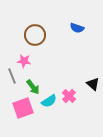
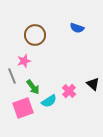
pink star: rotated 24 degrees counterclockwise
pink cross: moved 5 px up
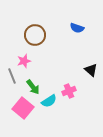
black triangle: moved 2 px left, 14 px up
pink cross: rotated 24 degrees clockwise
pink square: rotated 30 degrees counterclockwise
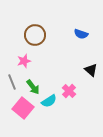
blue semicircle: moved 4 px right, 6 px down
gray line: moved 6 px down
pink cross: rotated 24 degrees counterclockwise
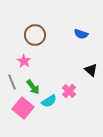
pink star: rotated 24 degrees counterclockwise
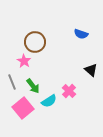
brown circle: moved 7 px down
green arrow: moved 1 px up
pink square: rotated 10 degrees clockwise
